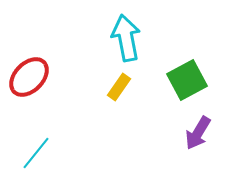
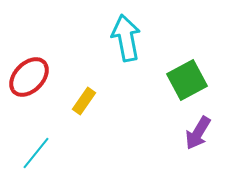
yellow rectangle: moved 35 px left, 14 px down
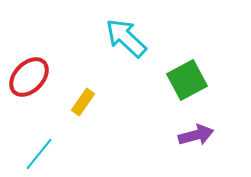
cyan arrow: rotated 36 degrees counterclockwise
yellow rectangle: moved 1 px left, 1 px down
purple arrow: moved 2 px left, 2 px down; rotated 136 degrees counterclockwise
cyan line: moved 3 px right, 1 px down
